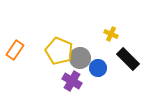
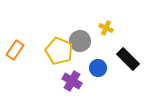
yellow cross: moved 5 px left, 6 px up
gray circle: moved 17 px up
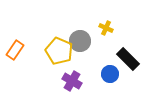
blue circle: moved 12 px right, 6 px down
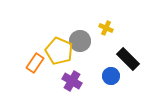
orange rectangle: moved 20 px right, 13 px down
blue circle: moved 1 px right, 2 px down
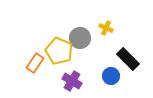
gray circle: moved 3 px up
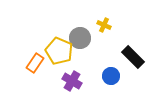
yellow cross: moved 2 px left, 3 px up
black rectangle: moved 5 px right, 2 px up
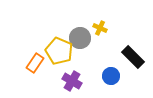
yellow cross: moved 4 px left, 3 px down
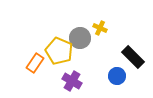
blue circle: moved 6 px right
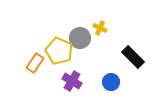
blue circle: moved 6 px left, 6 px down
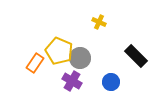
yellow cross: moved 1 px left, 6 px up
gray circle: moved 20 px down
black rectangle: moved 3 px right, 1 px up
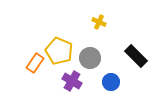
gray circle: moved 10 px right
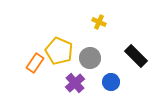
purple cross: moved 3 px right, 2 px down; rotated 18 degrees clockwise
